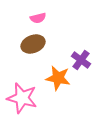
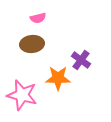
brown ellipse: moved 1 px left; rotated 15 degrees clockwise
orange star: rotated 10 degrees counterclockwise
pink star: moved 3 px up
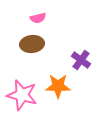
orange star: moved 8 px down
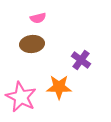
orange star: moved 1 px right, 1 px down
pink star: moved 1 px left, 2 px down; rotated 12 degrees clockwise
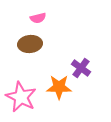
brown ellipse: moved 2 px left
purple cross: moved 8 px down
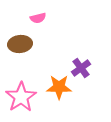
brown ellipse: moved 10 px left
purple cross: rotated 18 degrees clockwise
pink star: rotated 12 degrees clockwise
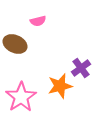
pink semicircle: moved 3 px down
brown ellipse: moved 5 px left; rotated 30 degrees clockwise
orange star: moved 1 px right, 1 px up; rotated 15 degrees counterclockwise
